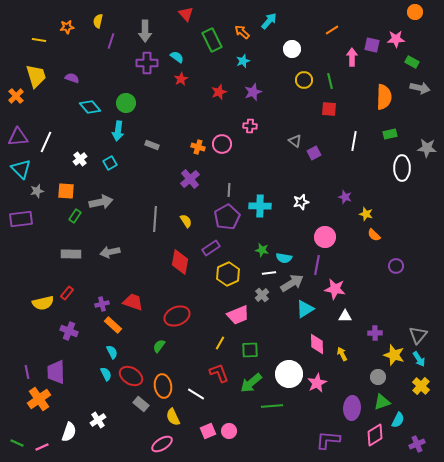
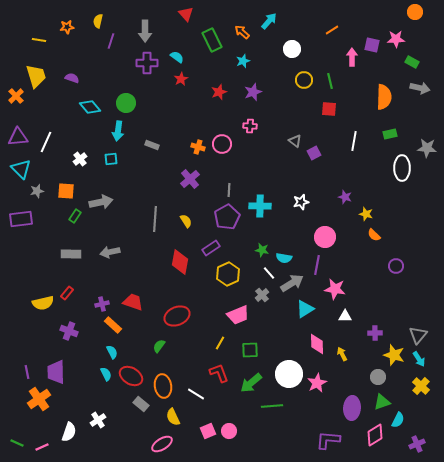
cyan square at (110, 163): moved 1 px right, 4 px up; rotated 24 degrees clockwise
white line at (269, 273): rotated 56 degrees clockwise
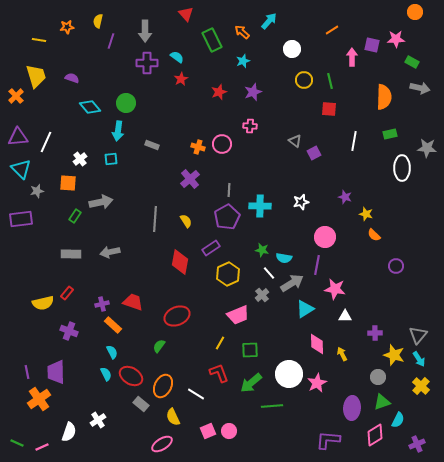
orange square at (66, 191): moved 2 px right, 8 px up
orange ellipse at (163, 386): rotated 35 degrees clockwise
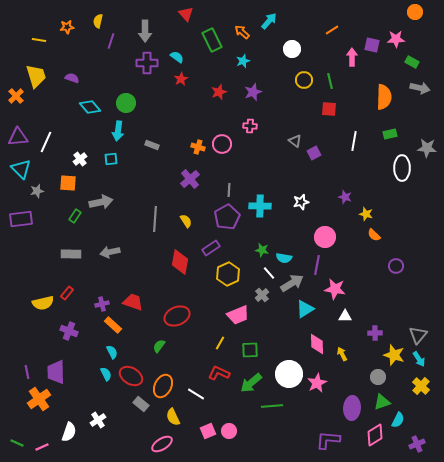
red L-shape at (219, 373): rotated 45 degrees counterclockwise
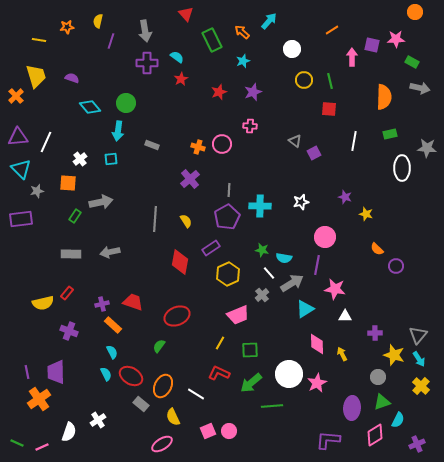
gray arrow at (145, 31): rotated 10 degrees counterclockwise
orange semicircle at (374, 235): moved 3 px right, 14 px down
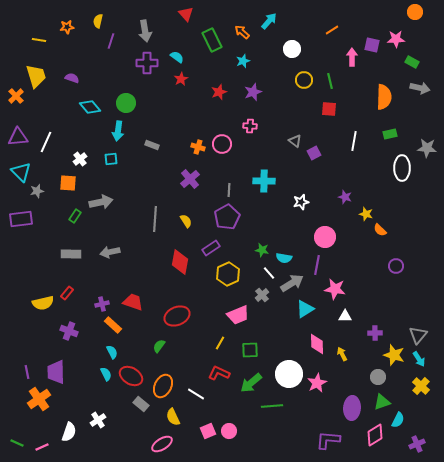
cyan triangle at (21, 169): moved 3 px down
cyan cross at (260, 206): moved 4 px right, 25 px up
orange semicircle at (377, 249): moved 3 px right, 19 px up
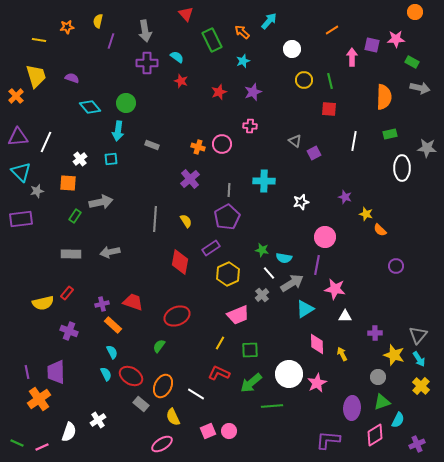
red star at (181, 79): moved 2 px down; rotated 24 degrees counterclockwise
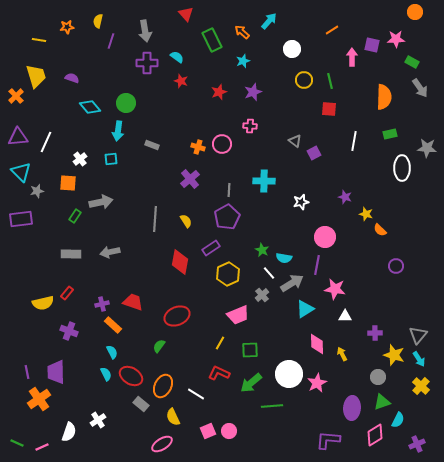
gray arrow at (420, 88): rotated 42 degrees clockwise
green star at (262, 250): rotated 16 degrees clockwise
